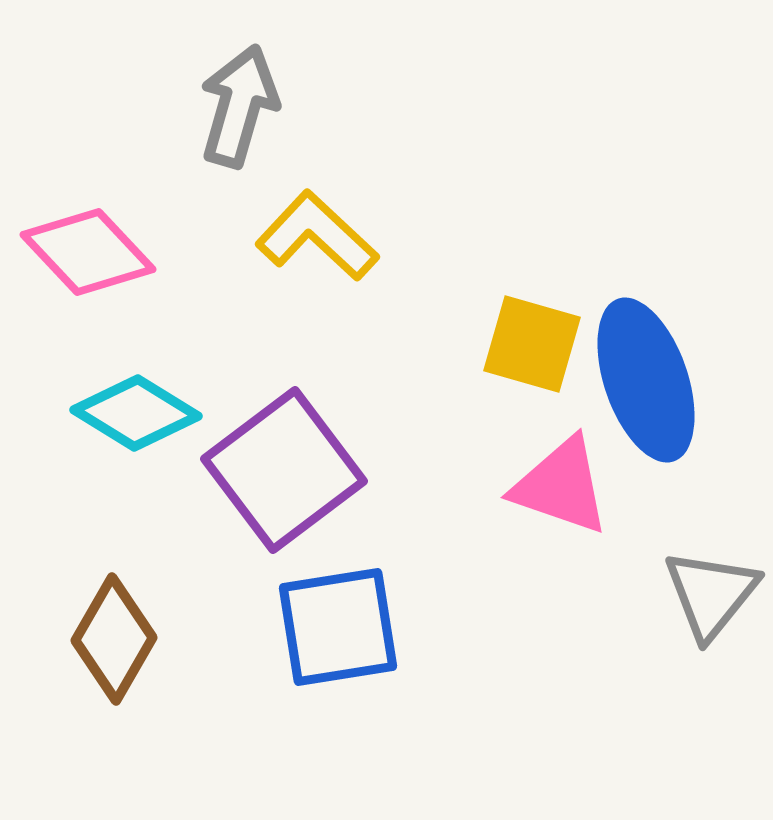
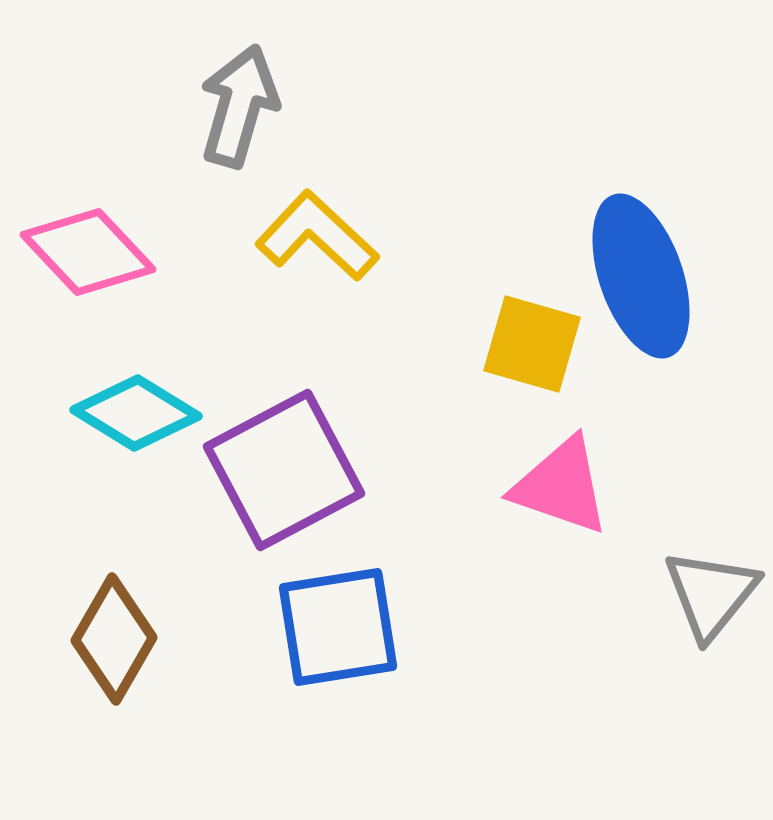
blue ellipse: moved 5 px left, 104 px up
purple square: rotated 9 degrees clockwise
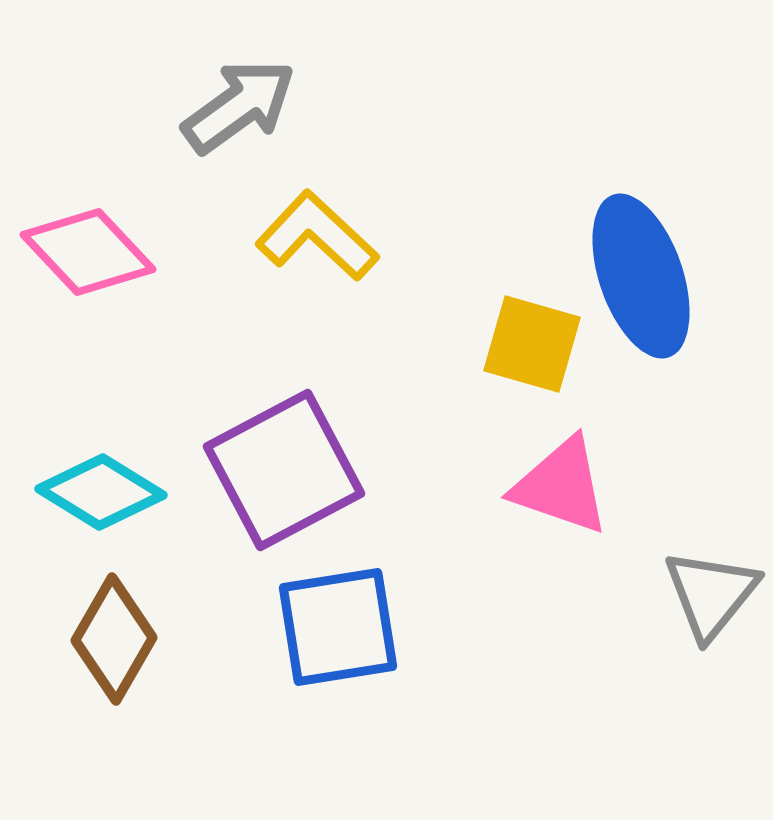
gray arrow: rotated 38 degrees clockwise
cyan diamond: moved 35 px left, 79 px down
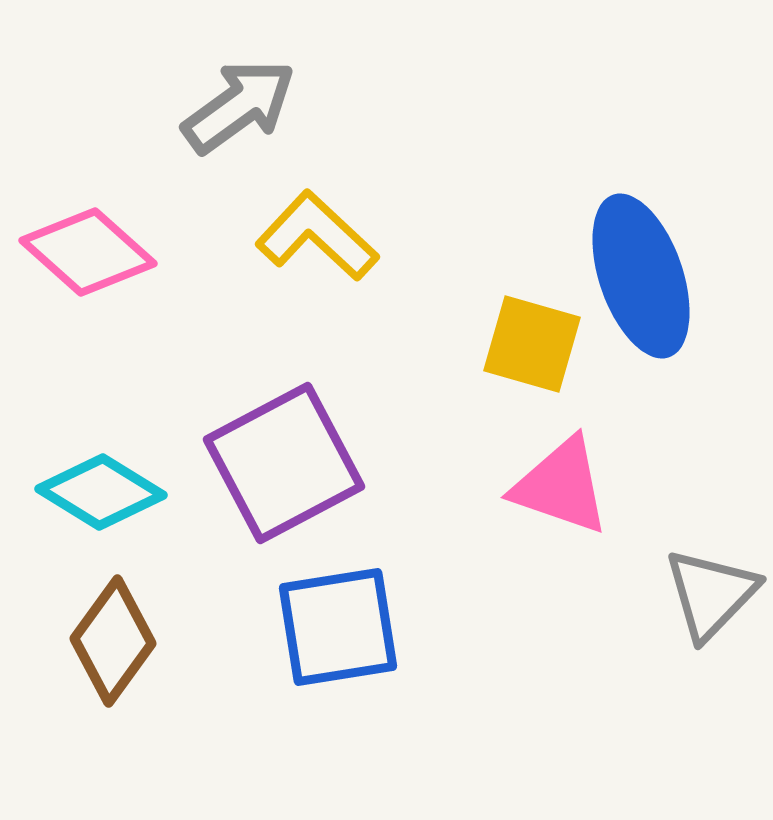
pink diamond: rotated 5 degrees counterclockwise
purple square: moved 7 px up
gray triangle: rotated 5 degrees clockwise
brown diamond: moved 1 px left, 2 px down; rotated 6 degrees clockwise
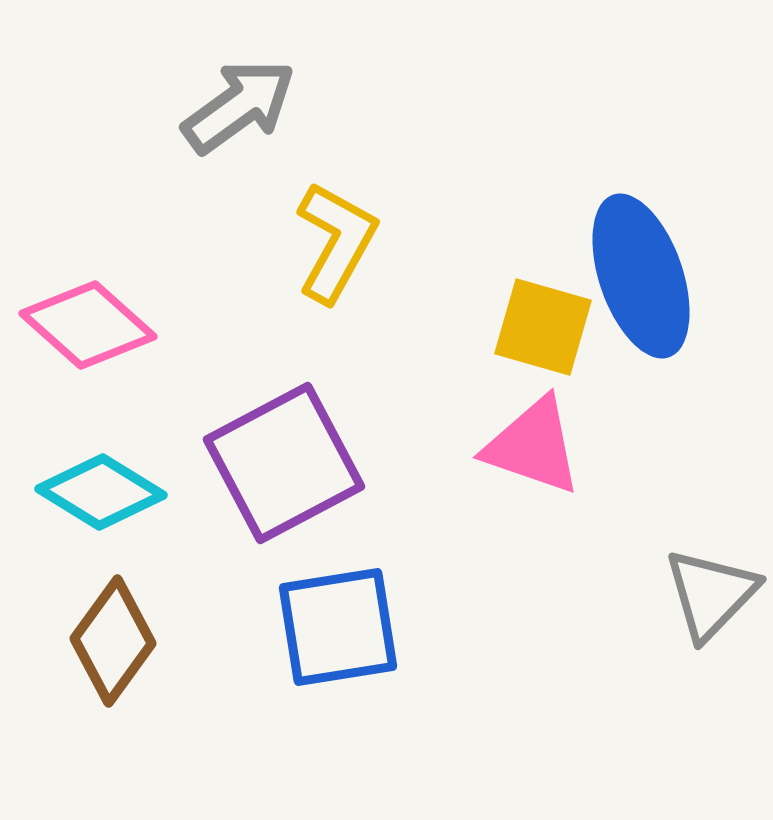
yellow L-shape: moved 19 px right, 6 px down; rotated 76 degrees clockwise
pink diamond: moved 73 px down
yellow square: moved 11 px right, 17 px up
pink triangle: moved 28 px left, 40 px up
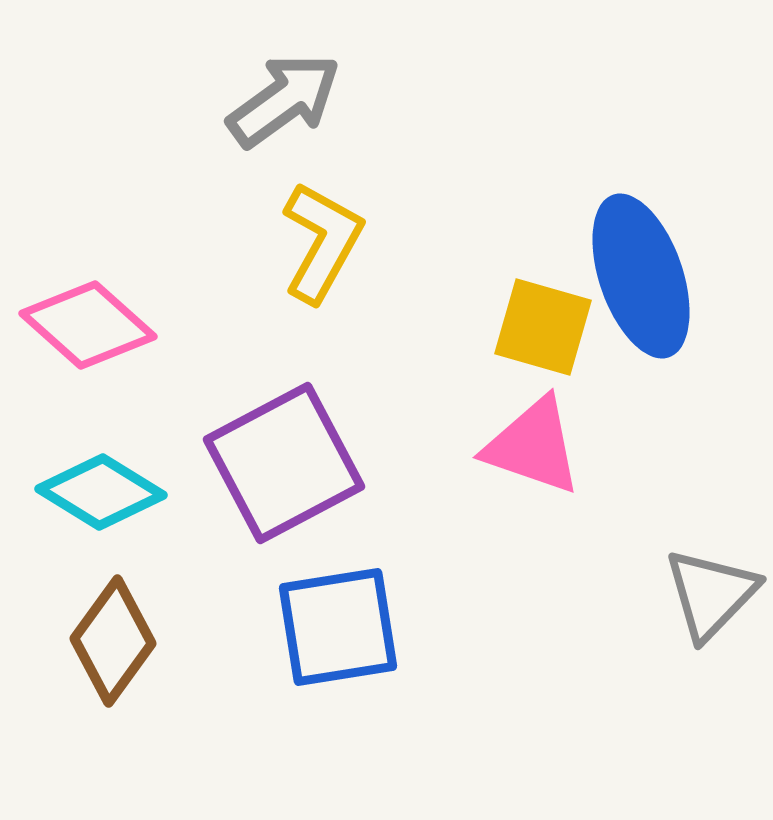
gray arrow: moved 45 px right, 6 px up
yellow L-shape: moved 14 px left
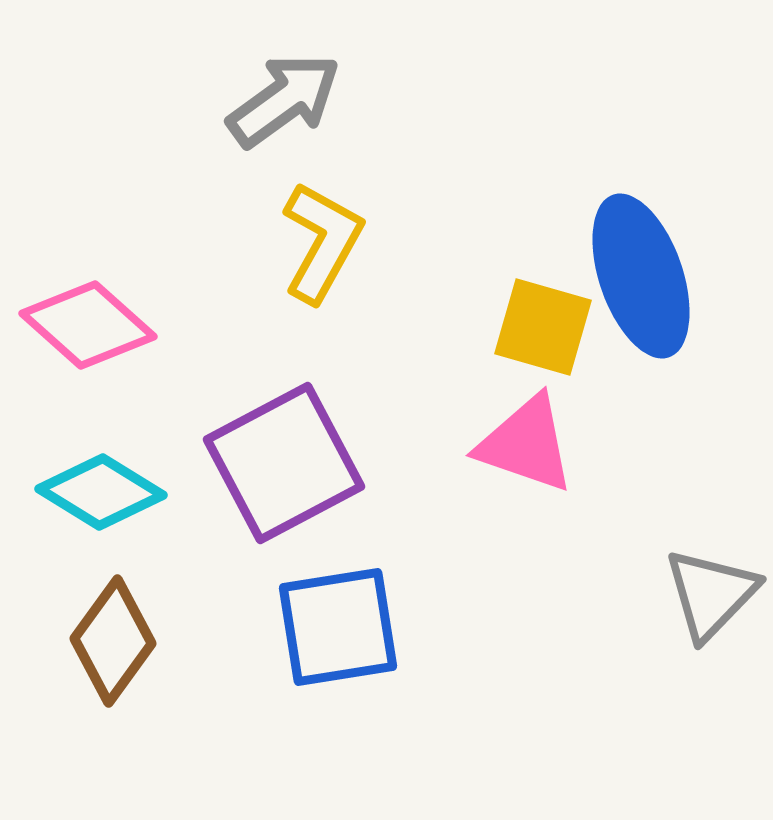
pink triangle: moved 7 px left, 2 px up
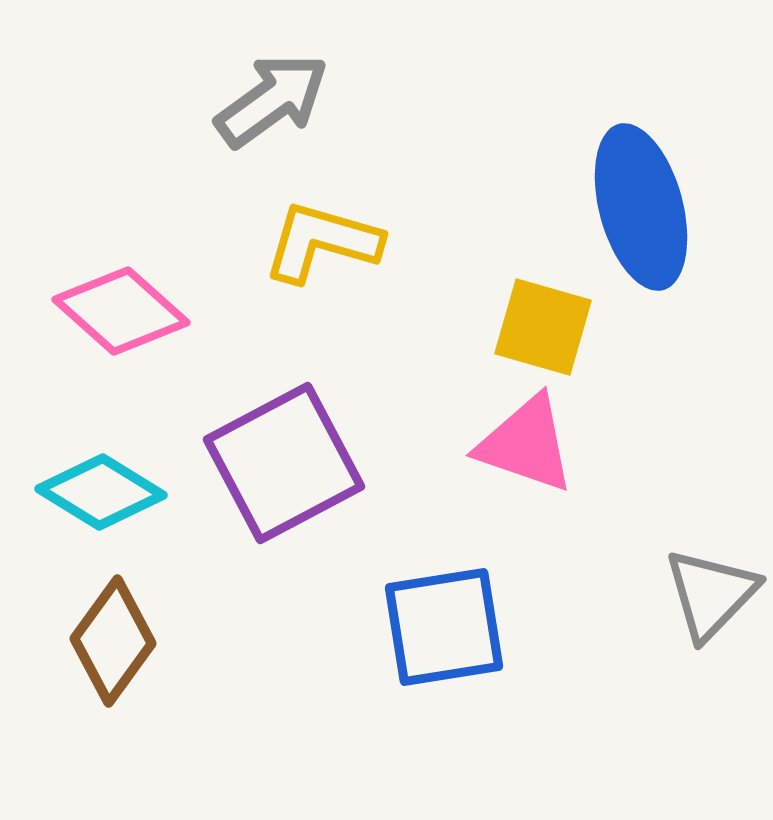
gray arrow: moved 12 px left
yellow L-shape: rotated 103 degrees counterclockwise
blue ellipse: moved 69 px up; rotated 4 degrees clockwise
pink diamond: moved 33 px right, 14 px up
blue square: moved 106 px right
